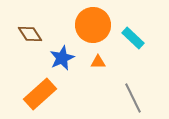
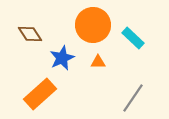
gray line: rotated 60 degrees clockwise
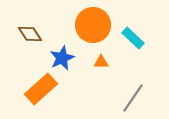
orange triangle: moved 3 px right
orange rectangle: moved 1 px right, 5 px up
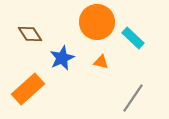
orange circle: moved 4 px right, 3 px up
orange triangle: rotated 14 degrees clockwise
orange rectangle: moved 13 px left
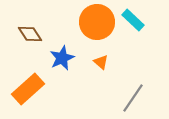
cyan rectangle: moved 18 px up
orange triangle: rotated 28 degrees clockwise
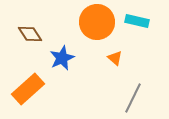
cyan rectangle: moved 4 px right, 1 px down; rotated 30 degrees counterclockwise
orange triangle: moved 14 px right, 4 px up
gray line: rotated 8 degrees counterclockwise
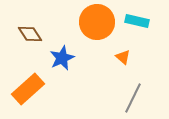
orange triangle: moved 8 px right, 1 px up
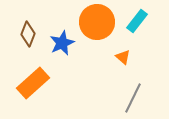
cyan rectangle: rotated 65 degrees counterclockwise
brown diamond: moved 2 px left; rotated 55 degrees clockwise
blue star: moved 15 px up
orange rectangle: moved 5 px right, 6 px up
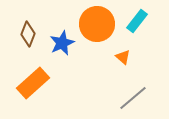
orange circle: moved 2 px down
gray line: rotated 24 degrees clockwise
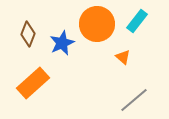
gray line: moved 1 px right, 2 px down
